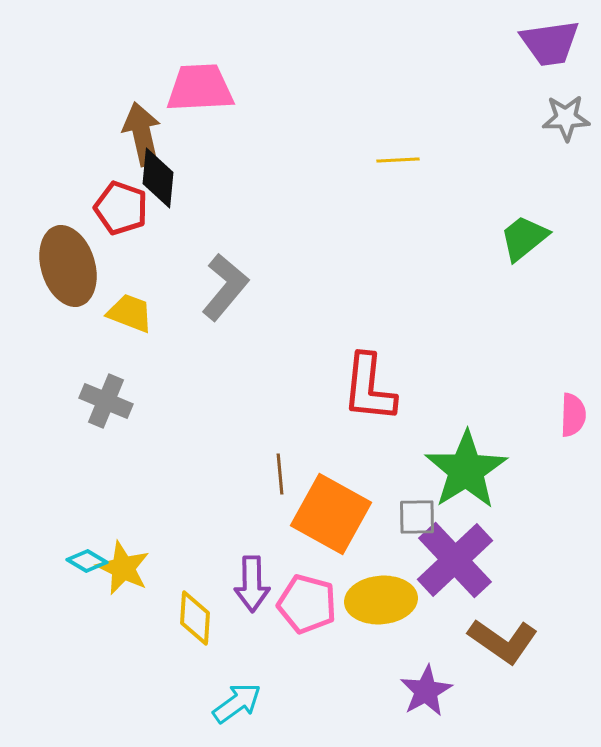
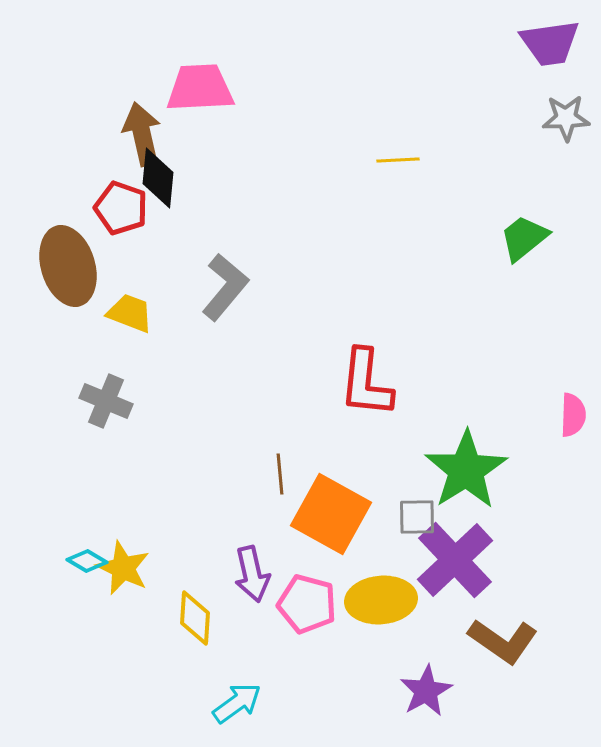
red L-shape: moved 3 px left, 5 px up
purple arrow: moved 10 px up; rotated 12 degrees counterclockwise
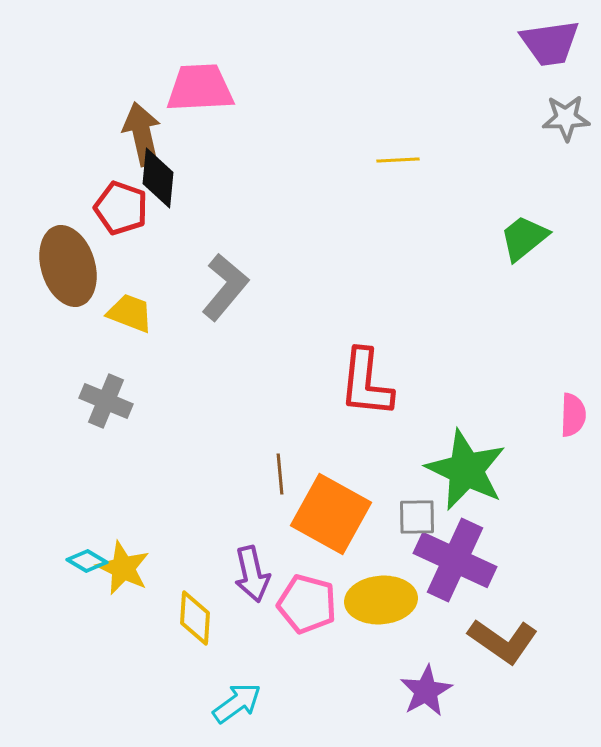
green star: rotated 14 degrees counterclockwise
purple cross: rotated 22 degrees counterclockwise
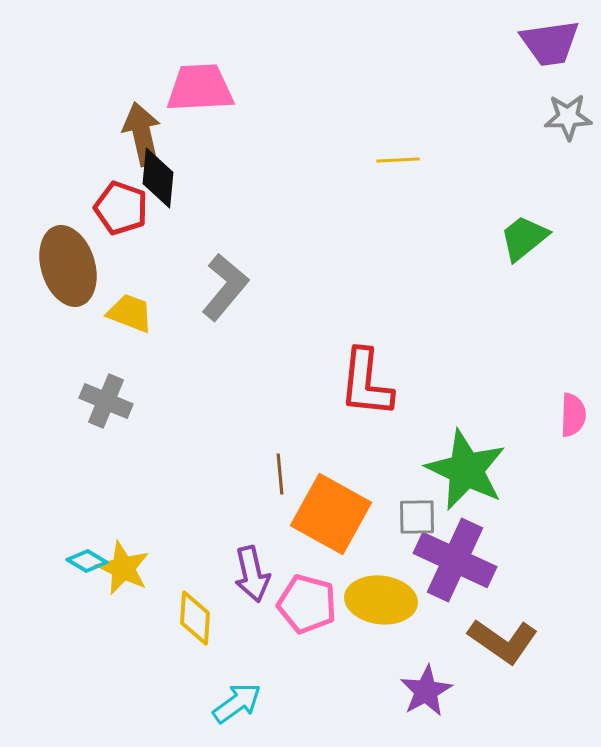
gray star: moved 2 px right, 1 px up
yellow ellipse: rotated 12 degrees clockwise
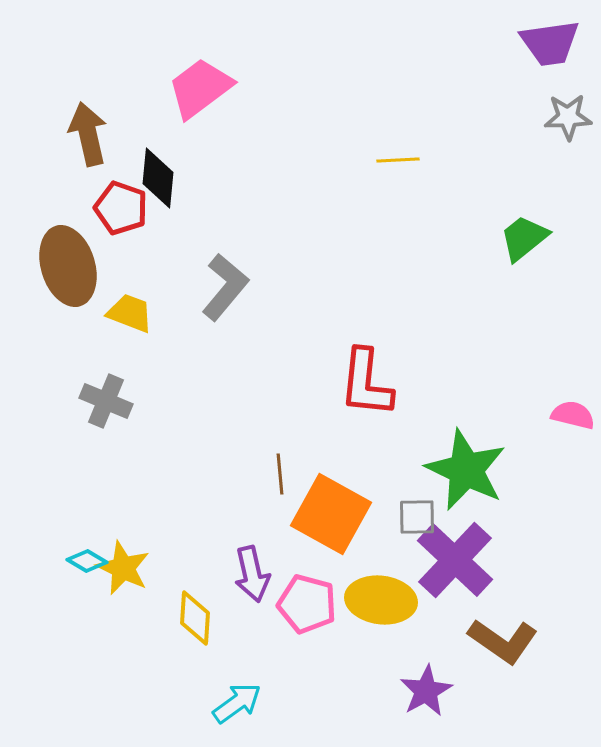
pink trapezoid: rotated 34 degrees counterclockwise
brown arrow: moved 54 px left
pink semicircle: rotated 78 degrees counterclockwise
purple cross: rotated 18 degrees clockwise
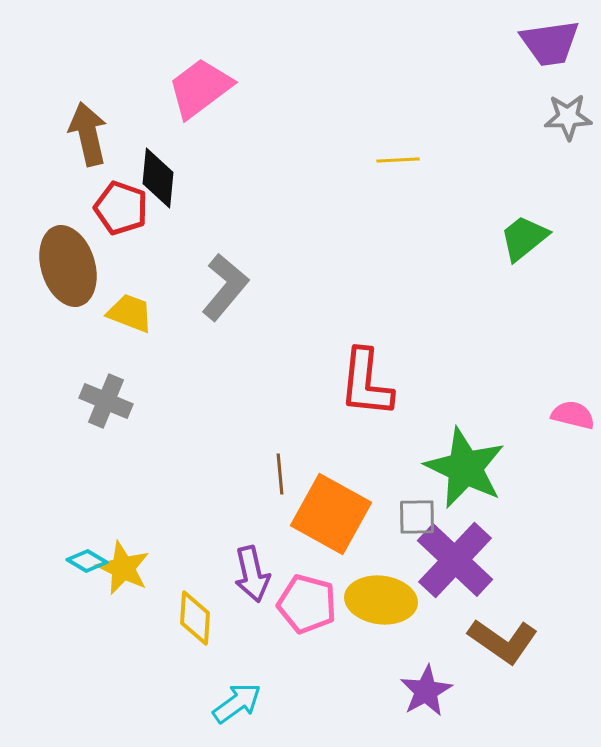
green star: moved 1 px left, 2 px up
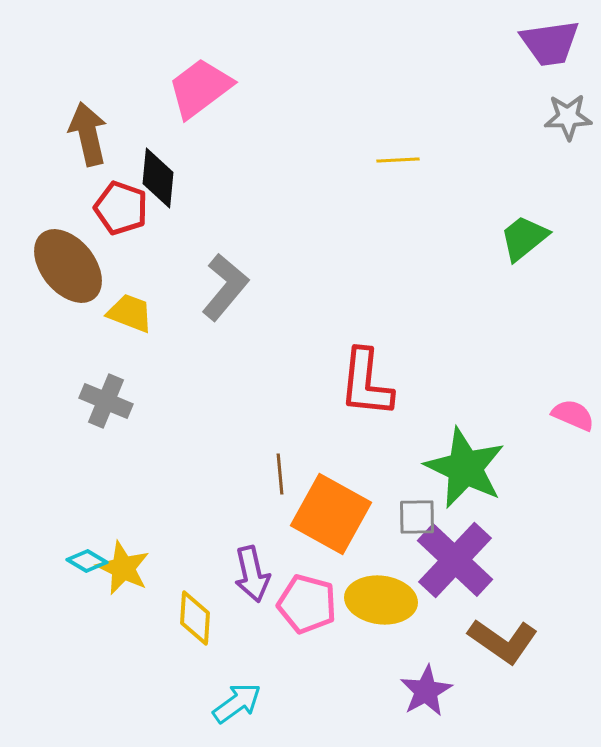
brown ellipse: rotated 22 degrees counterclockwise
pink semicircle: rotated 9 degrees clockwise
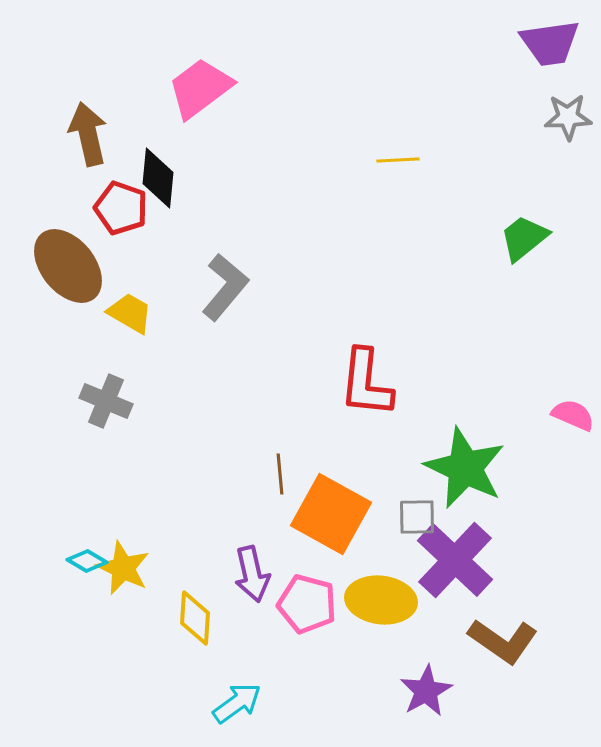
yellow trapezoid: rotated 9 degrees clockwise
